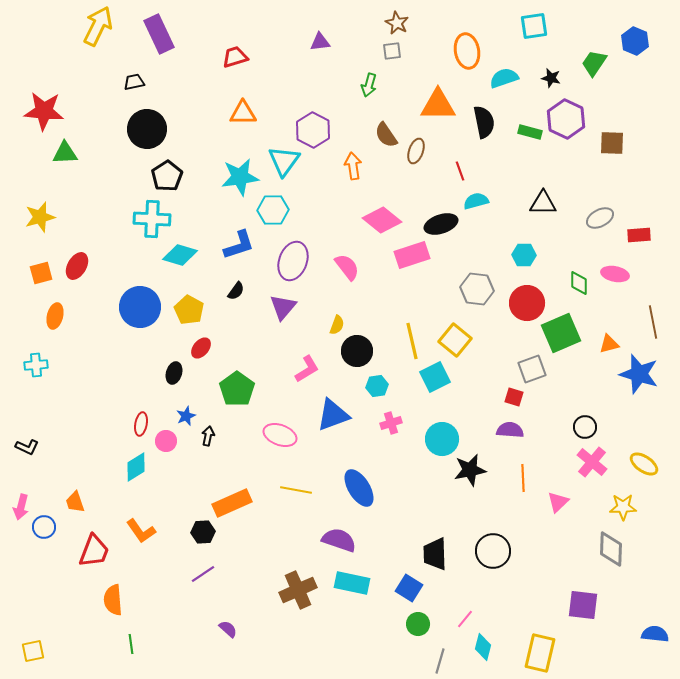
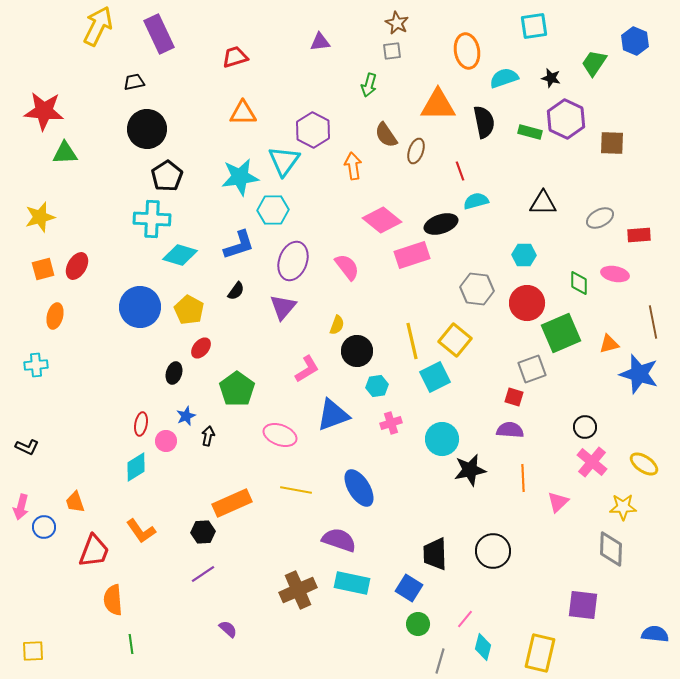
orange square at (41, 273): moved 2 px right, 4 px up
yellow square at (33, 651): rotated 10 degrees clockwise
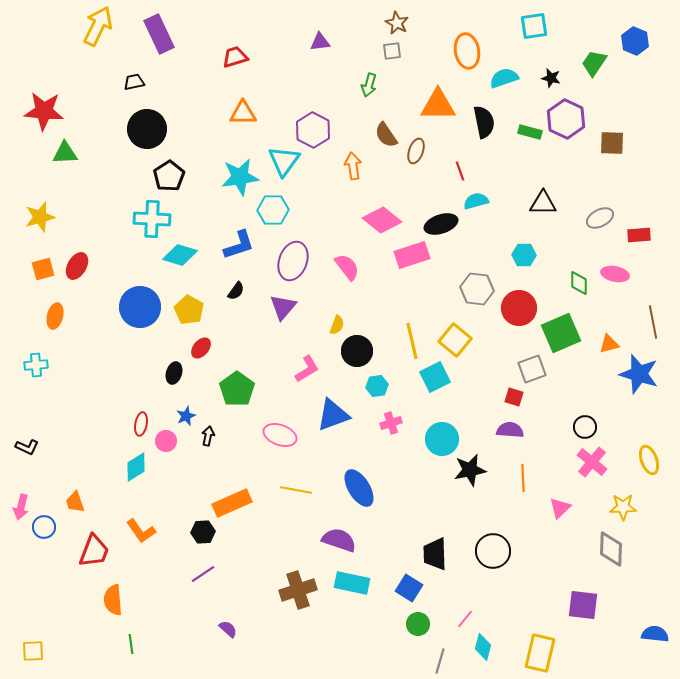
black pentagon at (167, 176): moved 2 px right
red circle at (527, 303): moved 8 px left, 5 px down
yellow ellipse at (644, 464): moved 5 px right, 4 px up; rotated 36 degrees clockwise
pink triangle at (558, 502): moved 2 px right, 6 px down
brown cross at (298, 590): rotated 6 degrees clockwise
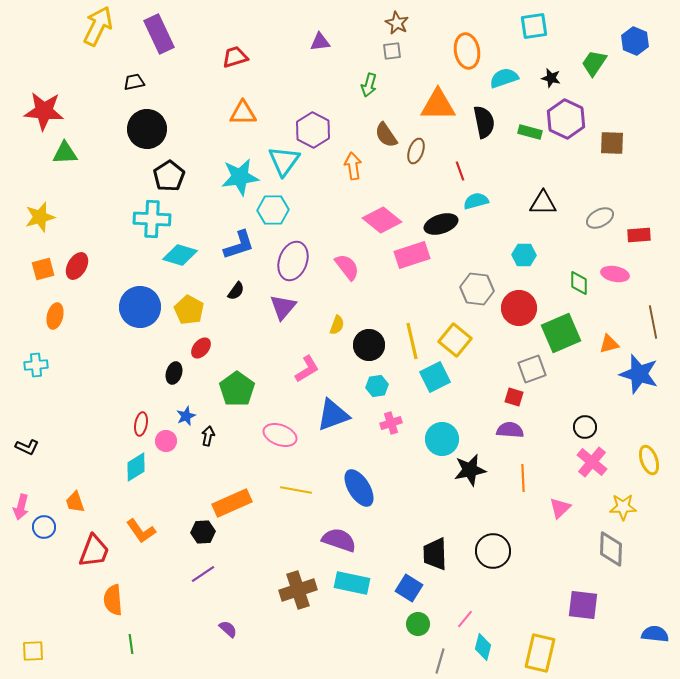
black circle at (357, 351): moved 12 px right, 6 px up
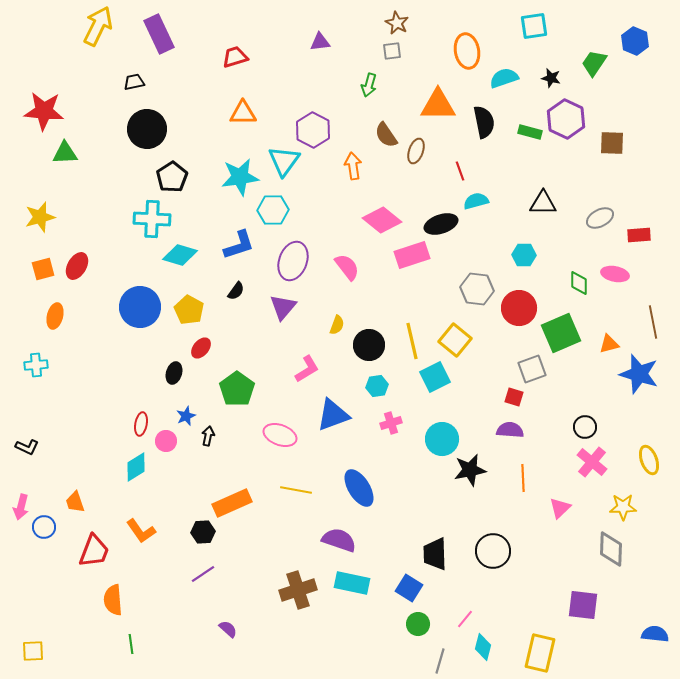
black pentagon at (169, 176): moved 3 px right, 1 px down
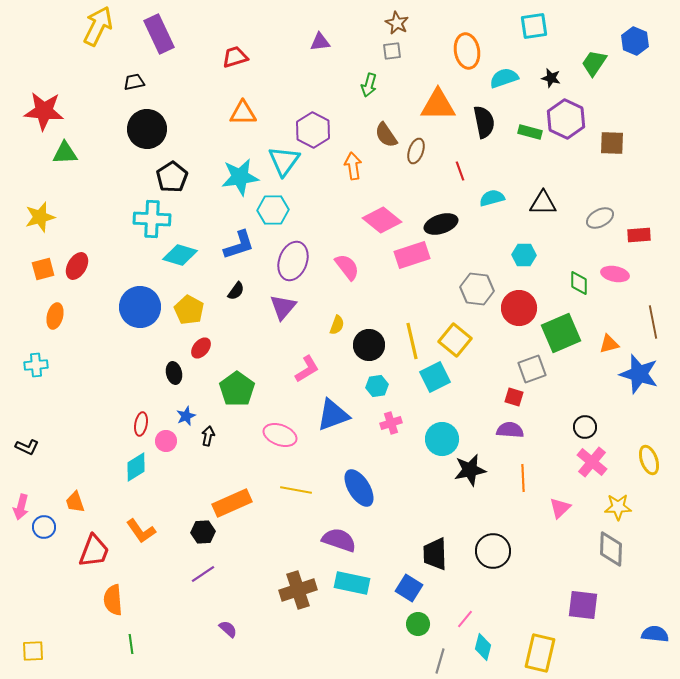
cyan semicircle at (476, 201): moved 16 px right, 3 px up
black ellipse at (174, 373): rotated 30 degrees counterclockwise
yellow star at (623, 507): moved 5 px left
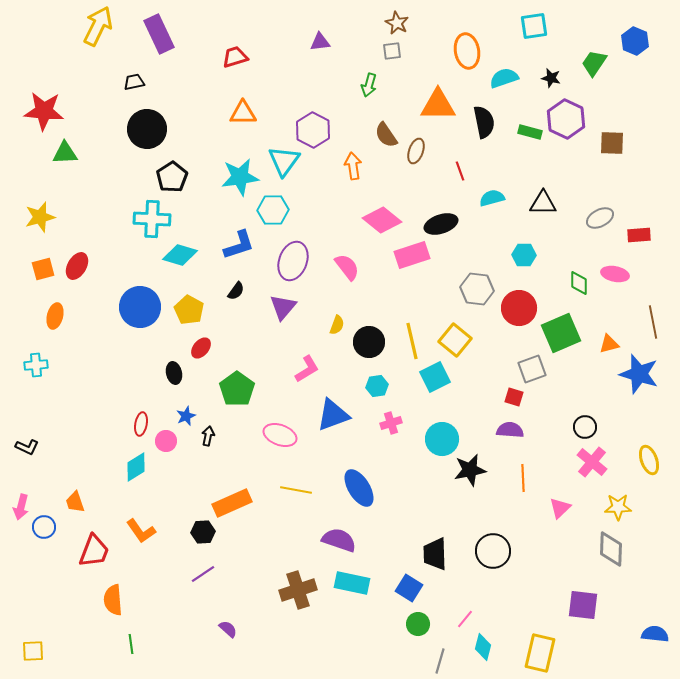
black circle at (369, 345): moved 3 px up
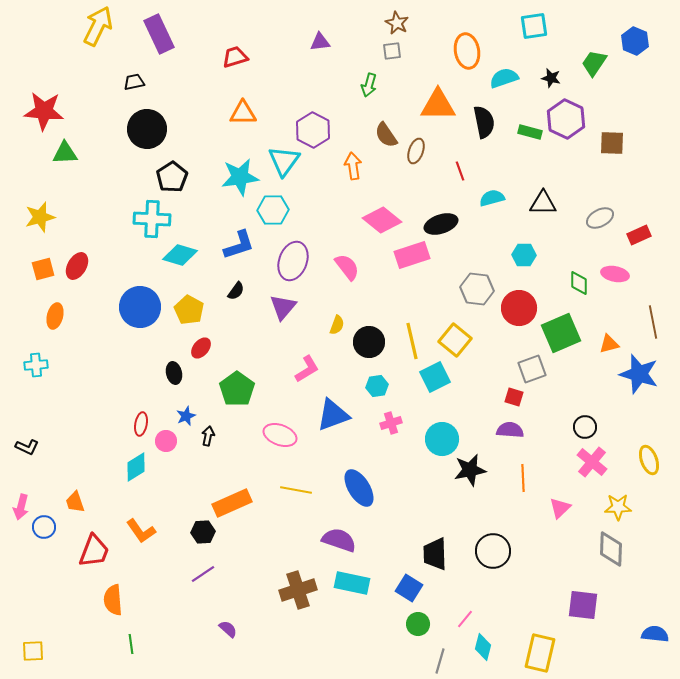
red rectangle at (639, 235): rotated 20 degrees counterclockwise
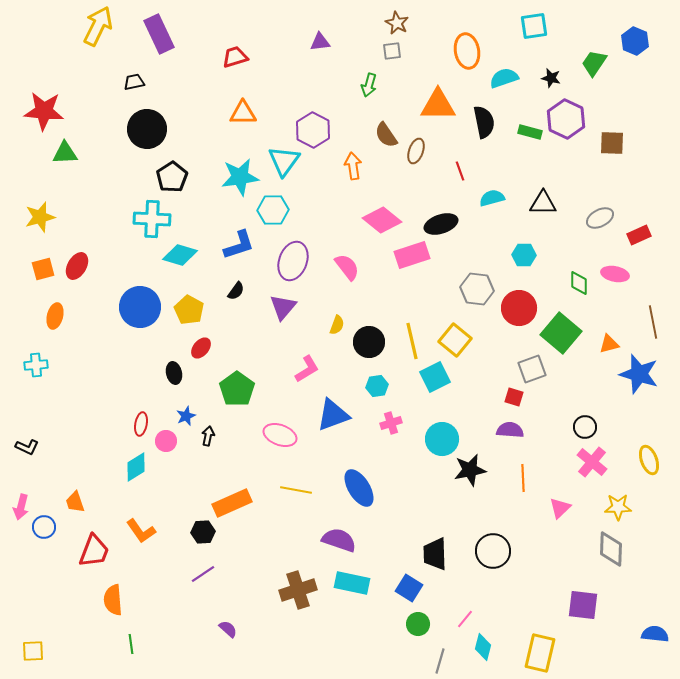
green square at (561, 333): rotated 27 degrees counterclockwise
